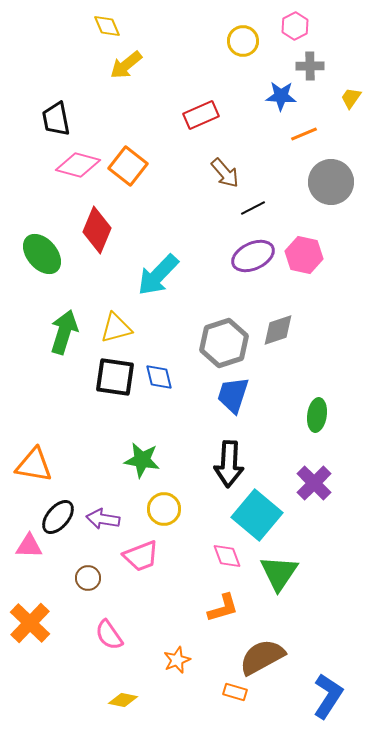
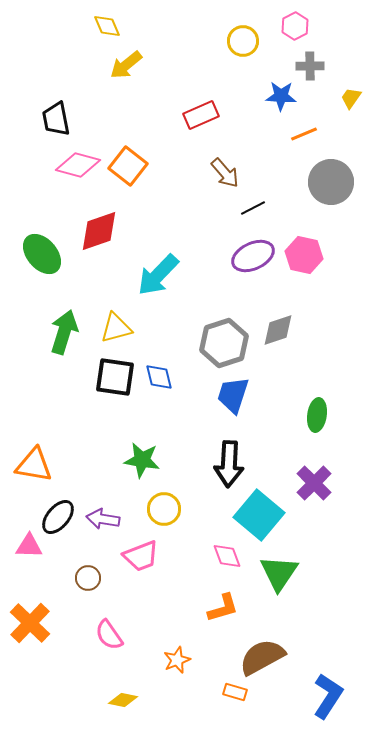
red diamond at (97, 230): moved 2 px right, 1 px down; rotated 48 degrees clockwise
cyan square at (257, 515): moved 2 px right
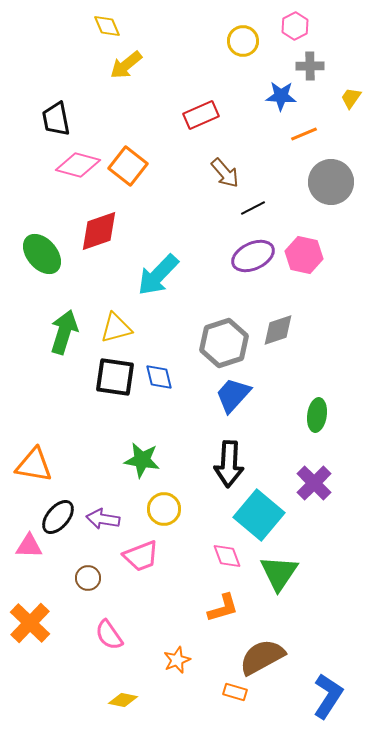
blue trapezoid at (233, 395): rotated 24 degrees clockwise
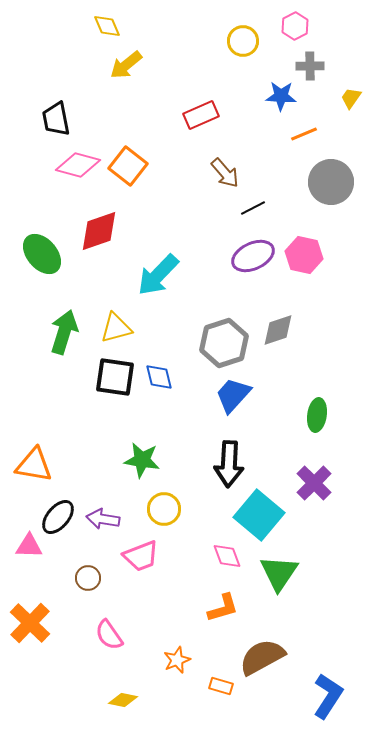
orange rectangle at (235, 692): moved 14 px left, 6 px up
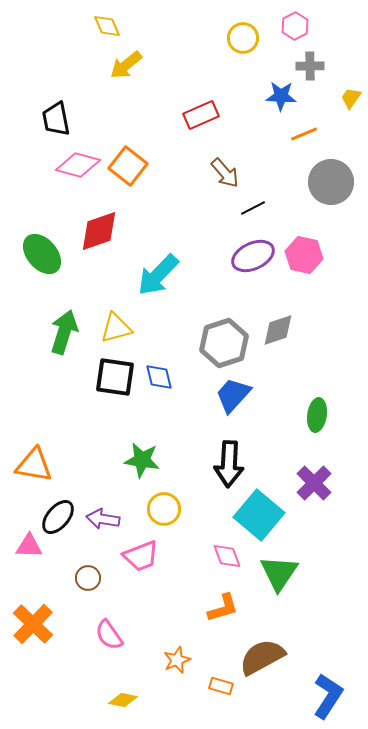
yellow circle at (243, 41): moved 3 px up
orange cross at (30, 623): moved 3 px right, 1 px down
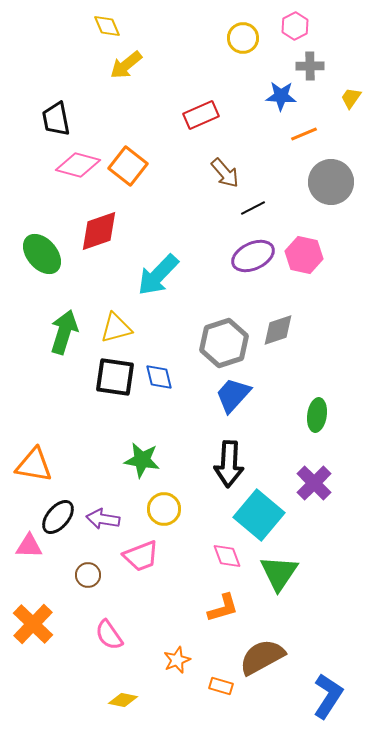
brown circle at (88, 578): moved 3 px up
